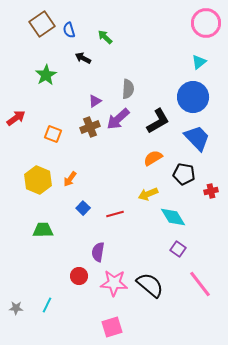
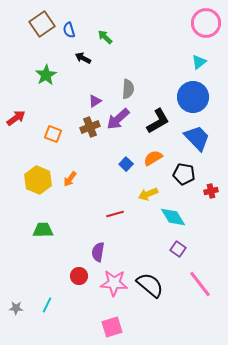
blue square: moved 43 px right, 44 px up
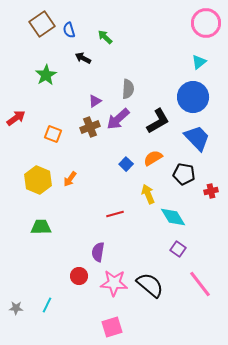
yellow arrow: rotated 90 degrees clockwise
green trapezoid: moved 2 px left, 3 px up
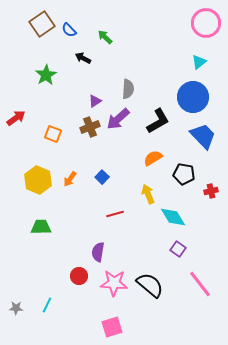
blue semicircle: rotated 28 degrees counterclockwise
blue trapezoid: moved 6 px right, 2 px up
blue square: moved 24 px left, 13 px down
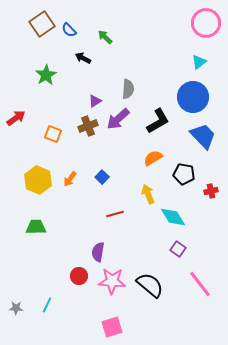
brown cross: moved 2 px left, 1 px up
green trapezoid: moved 5 px left
pink star: moved 2 px left, 2 px up
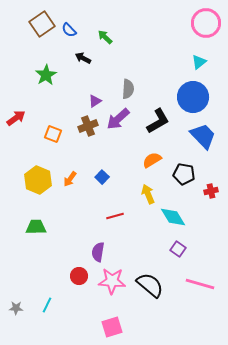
orange semicircle: moved 1 px left, 2 px down
red line: moved 2 px down
pink line: rotated 36 degrees counterclockwise
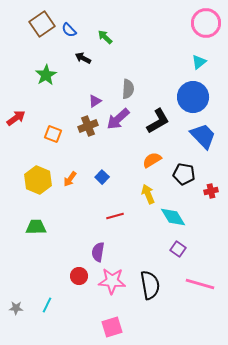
black semicircle: rotated 40 degrees clockwise
